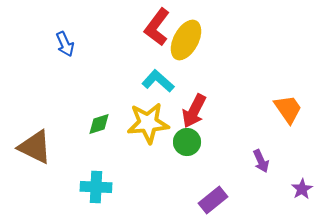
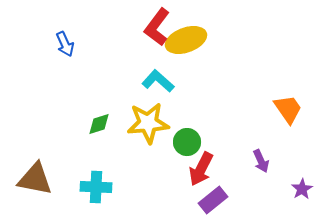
yellow ellipse: rotated 42 degrees clockwise
red arrow: moved 7 px right, 58 px down
brown triangle: moved 32 px down; rotated 15 degrees counterclockwise
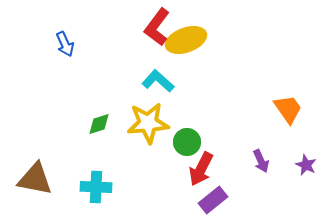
purple star: moved 4 px right, 24 px up; rotated 15 degrees counterclockwise
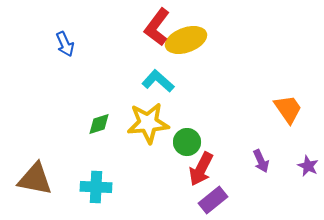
purple star: moved 2 px right, 1 px down
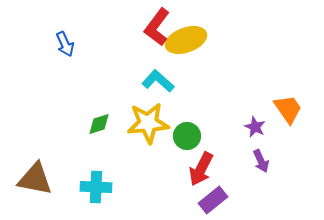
green circle: moved 6 px up
purple star: moved 53 px left, 39 px up
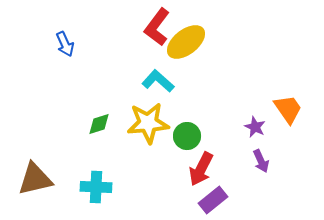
yellow ellipse: moved 2 px down; rotated 18 degrees counterclockwise
brown triangle: rotated 24 degrees counterclockwise
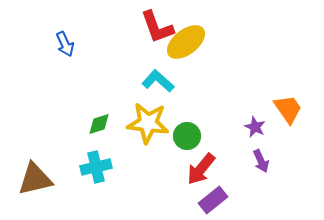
red L-shape: rotated 57 degrees counterclockwise
yellow star: rotated 12 degrees clockwise
red arrow: rotated 12 degrees clockwise
cyan cross: moved 20 px up; rotated 16 degrees counterclockwise
